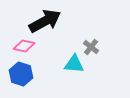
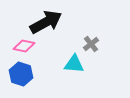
black arrow: moved 1 px right, 1 px down
gray cross: moved 3 px up; rotated 14 degrees clockwise
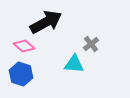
pink diamond: rotated 30 degrees clockwise
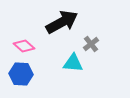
black arrow: moved 16 px right
cyan triangle: moved 1 px left, 1 px up
blue hexagon: rotated 15 degrees counterclockwise
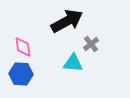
black arrow: moved 5 px right, 1 px up
pink diamond: moved 1 px left, 1 px down; rotated 40 degrees clockwise
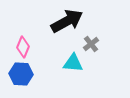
pink diamond: rotated 30 degrees clockwise
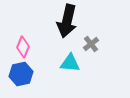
black arrow: rotated 132 degrees clockwise
cyan triangle: moved 3 px left
blue hexagon: rotated 15 degrees counterclockwise
